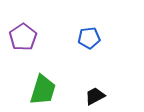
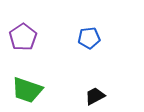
green trapezoid: moved 16 px left; rotated 92 degrees clockwise
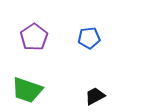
purple pentagon: moved 11 px right
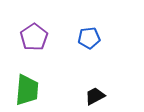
green trapezoid: rotated 104 degrees counterclockwise
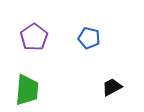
blue pentagon: rotated 20 degrees clockwise
black trapezoid: moved 17 px right, 9 px up
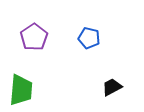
green trapezoid: moved 6 px left
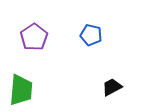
blue pentagon: moved 2 px right, 3 px up
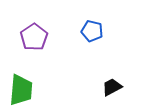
blue pentagon: moved 1 px right, 4 px up
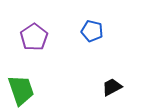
green trapezoid: rotated 24 degrees counterclockwise
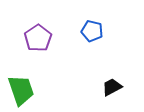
purple pentagon: moved 4 px right, 1 px down
